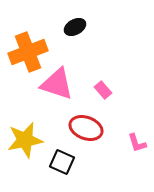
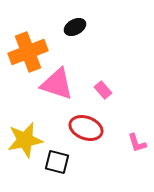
black square: moved 5 px left; rotated 10 degrees counterclockwise
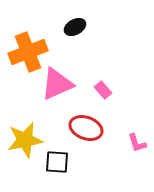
pink triangle: rotated 42 degrees counterclockwise
black square: rotated 10 degrees counterclockwise
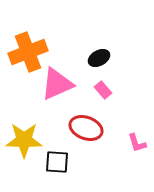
black ellipse: moved 24 px right, 31 px down
yellow star: moved 1 px left; rotated 12 degrees clockwise
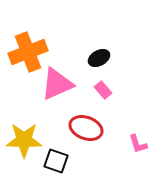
pink L-shape: moved 1 px right, 1 px down
black square: moved 1 px left, 1 px up; rotated 15 degrees clockwise
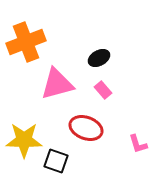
orange cross: moved 2 px left, 10 px up
pink triangle: rotated 9 degrees clockwise
